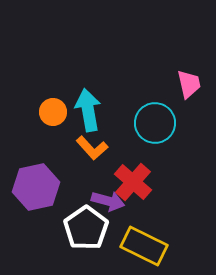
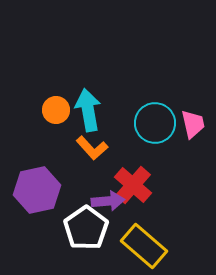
pink trapezoid: moved 4 px right, 40 px down
orange circle: moved 3 px right, 2 px up
red cross: moved 3 px down
purple hexagon: moved 1 px right, 3 px down
purple arrow: rotated 20 degrees counterclockwise
yellow rectangle: rotated 15 degrees clockwise
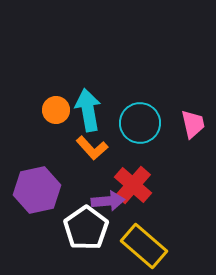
cyan circle: moved 15 px left
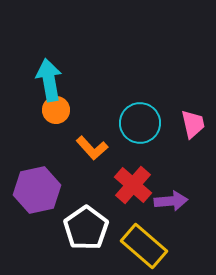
cyan arrow: moved 39 px left, 30 px up
purple arrow: moved 63 px right
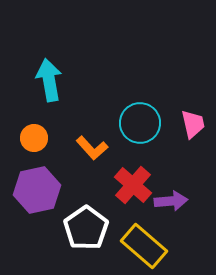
orange circle: moved 22 px left, 28 px down
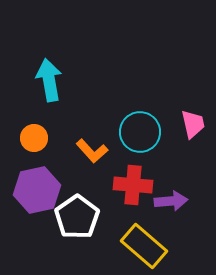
cyan circle: moved 9 px down
orange L-shape: moved 3 px down
red cross: rotated 36 degrees counterclockwise
white pentagon: moved 9 px left, 11 px up
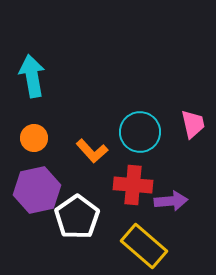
cyan arrow: moved 17 px left, 4 px up
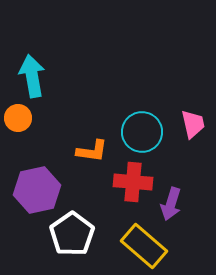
cyan circle: moved 2 px right
orange circle: moved 16 px left, 20 px up
orange L-shape: rotated 40 degrees counterclockwise
red cross: moved 3 px up
purple arrow: moved 3 px down; rotated 112 degrees clockwise
white pentagon: moved 5 px left, 17 px down
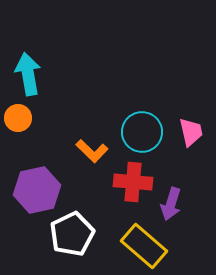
cyan arrow: moved 4 px left, 2 px up
pink trapezoid: moved 2 px left, 8 px down
orange L-shape: rotated 36 degrees clockwise
white pentagon: rotated 9 degrees clockwise
